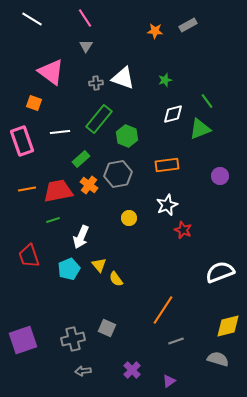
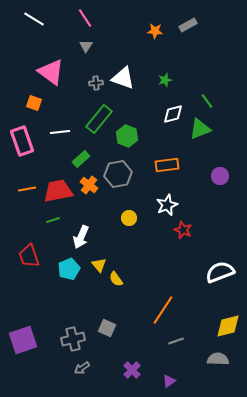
white line at (32, 19): moved 2 px right
gray semicircle at (218, 359): rotated 15 degrees counterclockwise
gray arrow at (83, 371): moved 1 px left, 3 px up; rotated 28 degrees counterclockwise
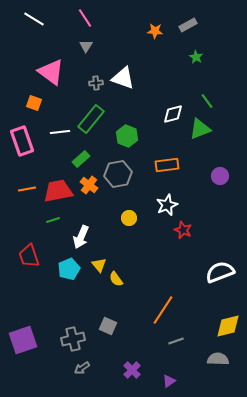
green star at (165, 80): moved 31 px right, 23 px up; rotated 24 degrees counterclockwise
green rectangle at (99, 119): moved 8 px left
gray square at (107, 328): moved 1 px right, 2 px up
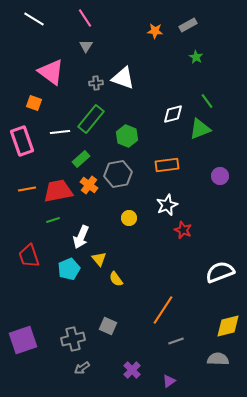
yellow triangle at (99, 265): moved 6 px up
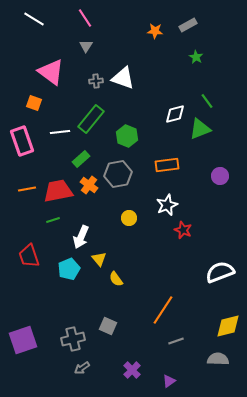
gray cross at (96, 83): moved 2 px up
white diamond at (173, 114): moved 2 px right
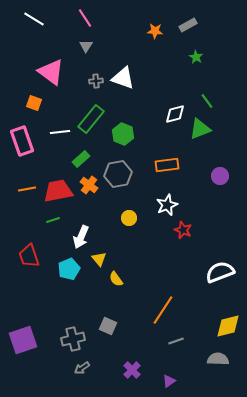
green hexagon at (127, 136): moved 4 px left, 2 px up
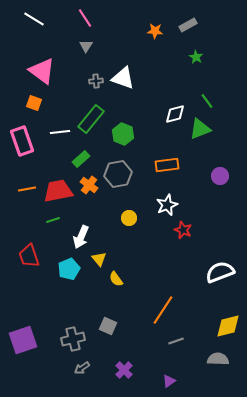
pink triangle at (51, 72): moved 9 px left, 1 px up
purple cross at (132, 370): moved 8 px left
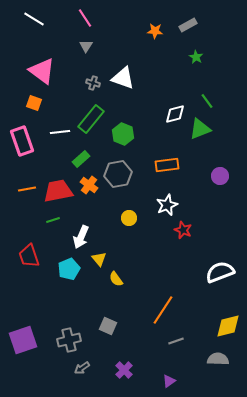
gray cross at (96, 81): moved 3 px left, 2 px down; rotated 24 degrees clockwise
gray cross at (73, 339): moved 4 px left, 1 px down
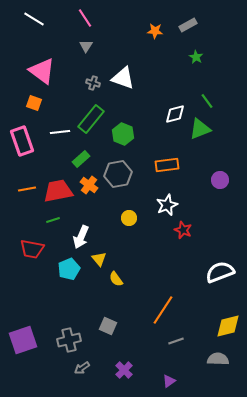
purple circle at (220, 176): moved 4 px down
red trapezoid at (29, 256): moved 3 px right, 7 px up; rotated 60 degrees counterclockwise
